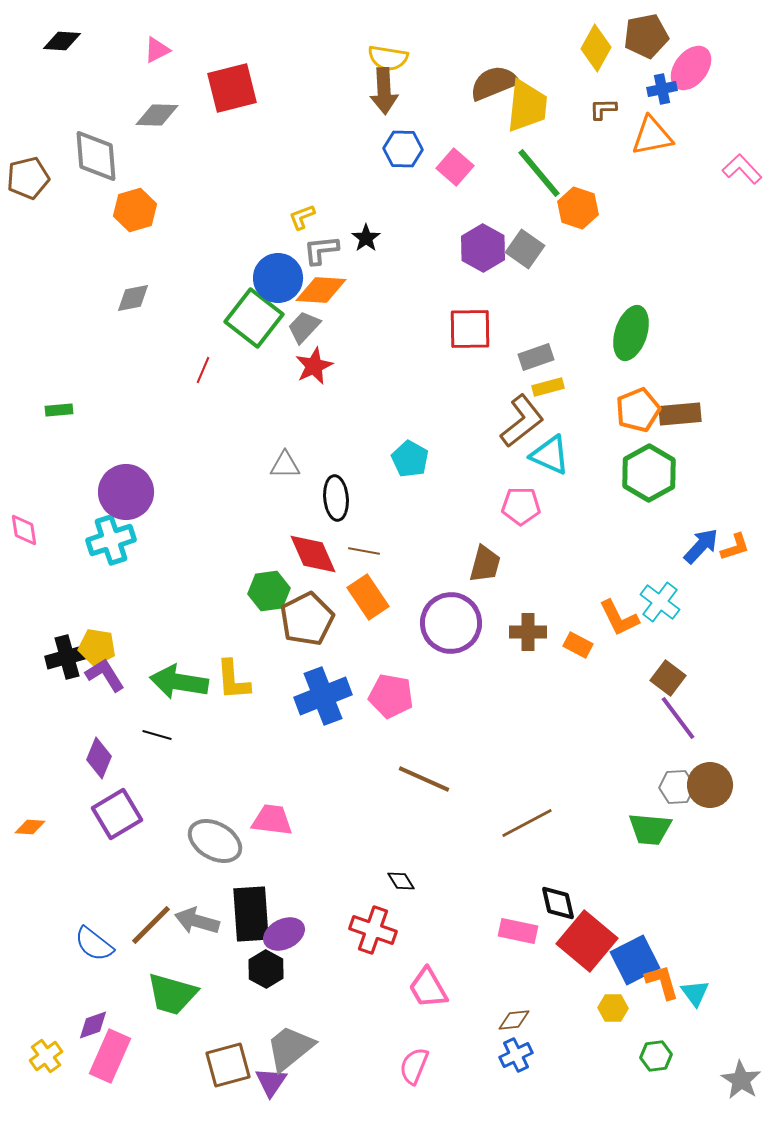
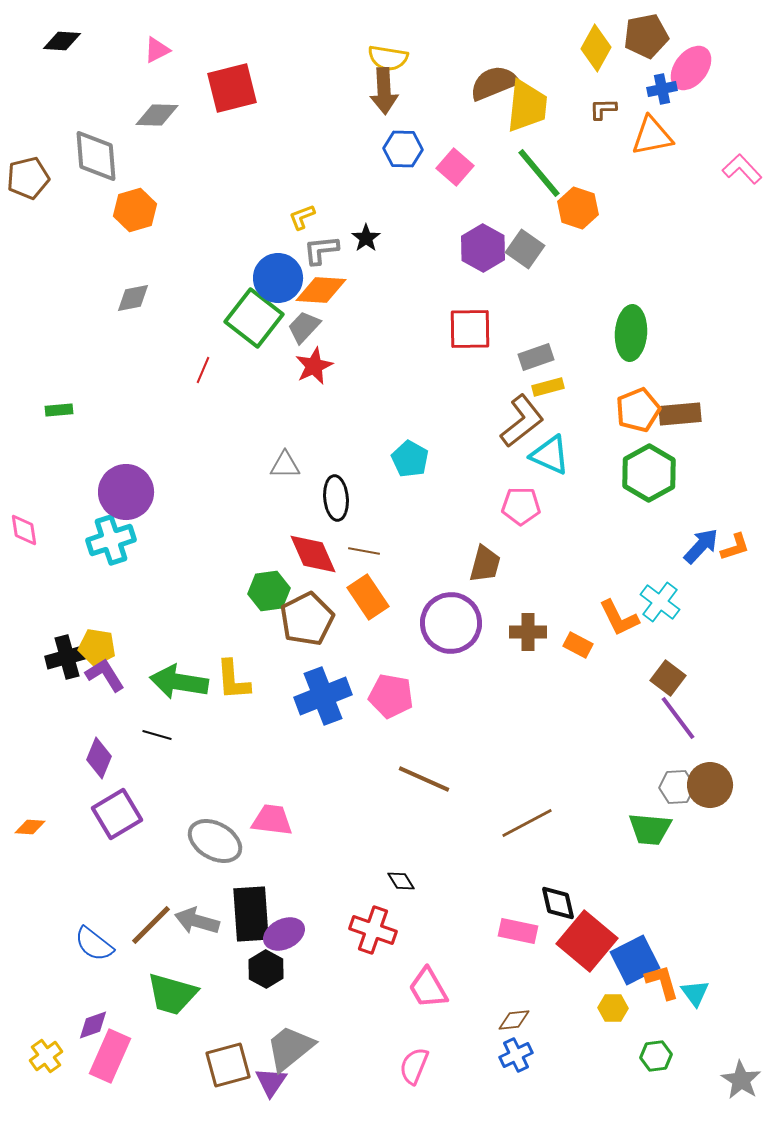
green ellipse at (631, 333): rotated 14 degrees counterclockwise
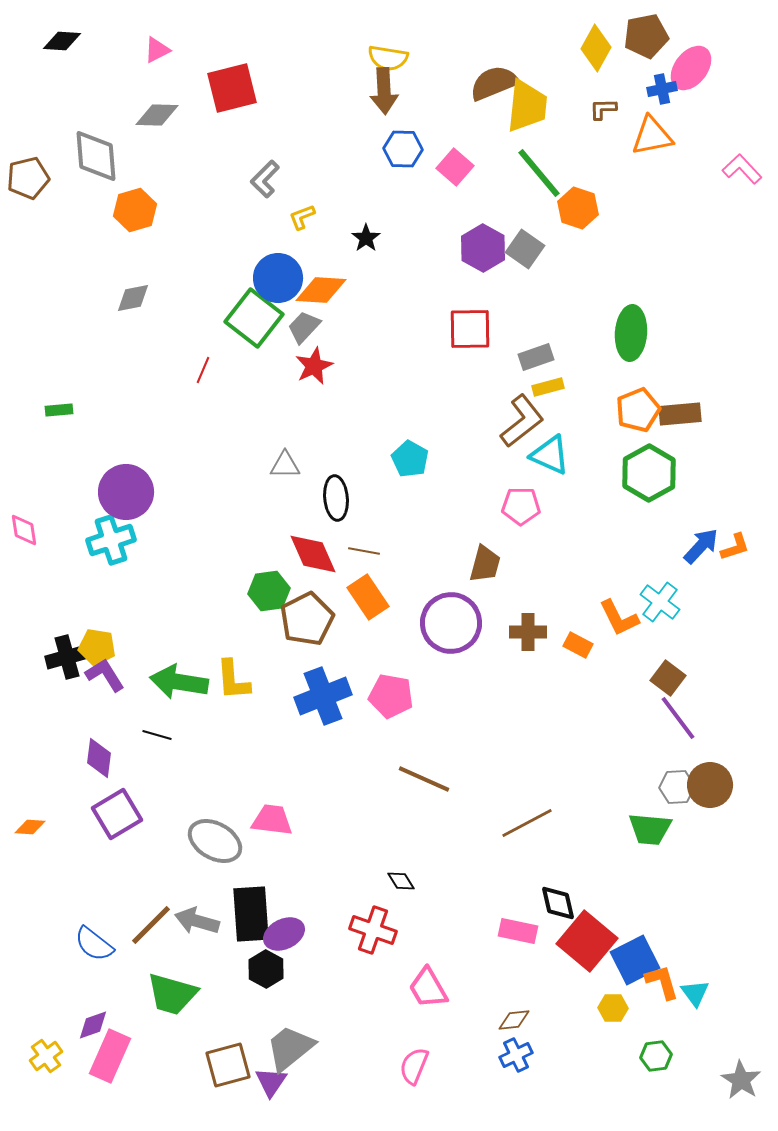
gray L-shape at (321, 250): moved 56 px left, 71 px up; rotated 39 degrees counterclockwise
purple diamond at (99, 758): rotated 15 degrees counterclockwise
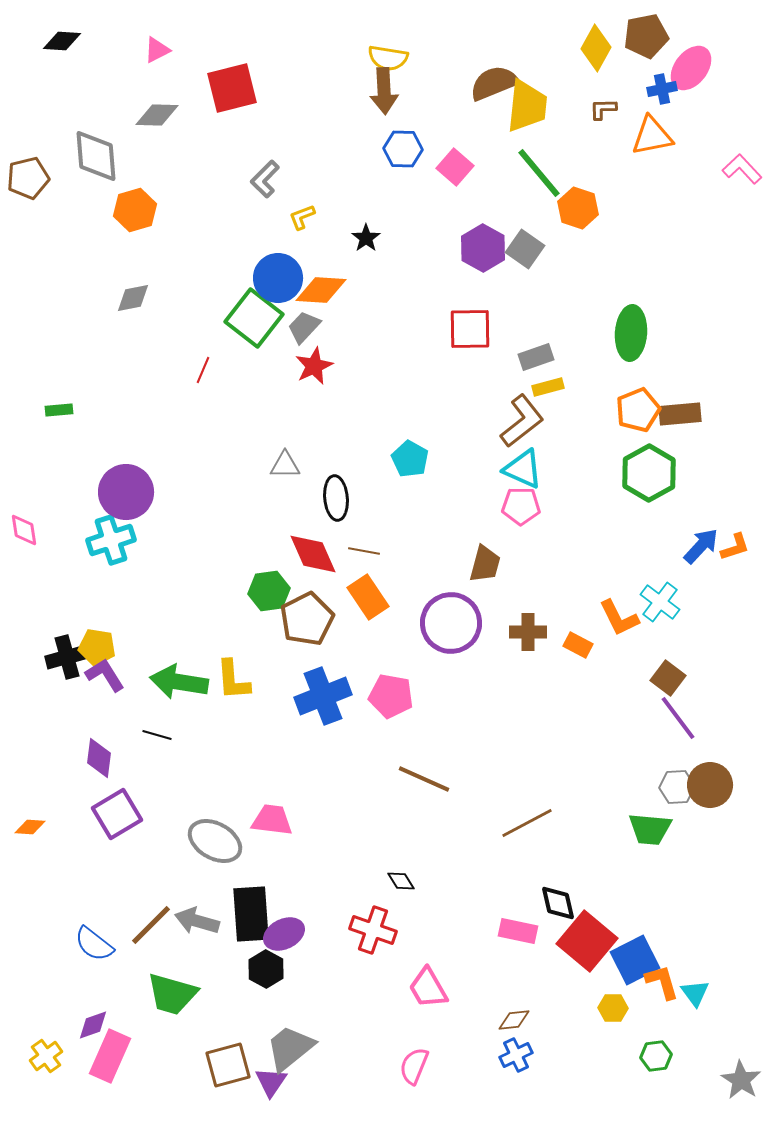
cyan triangle at (550, 455): moved 27 px left, 14 px down
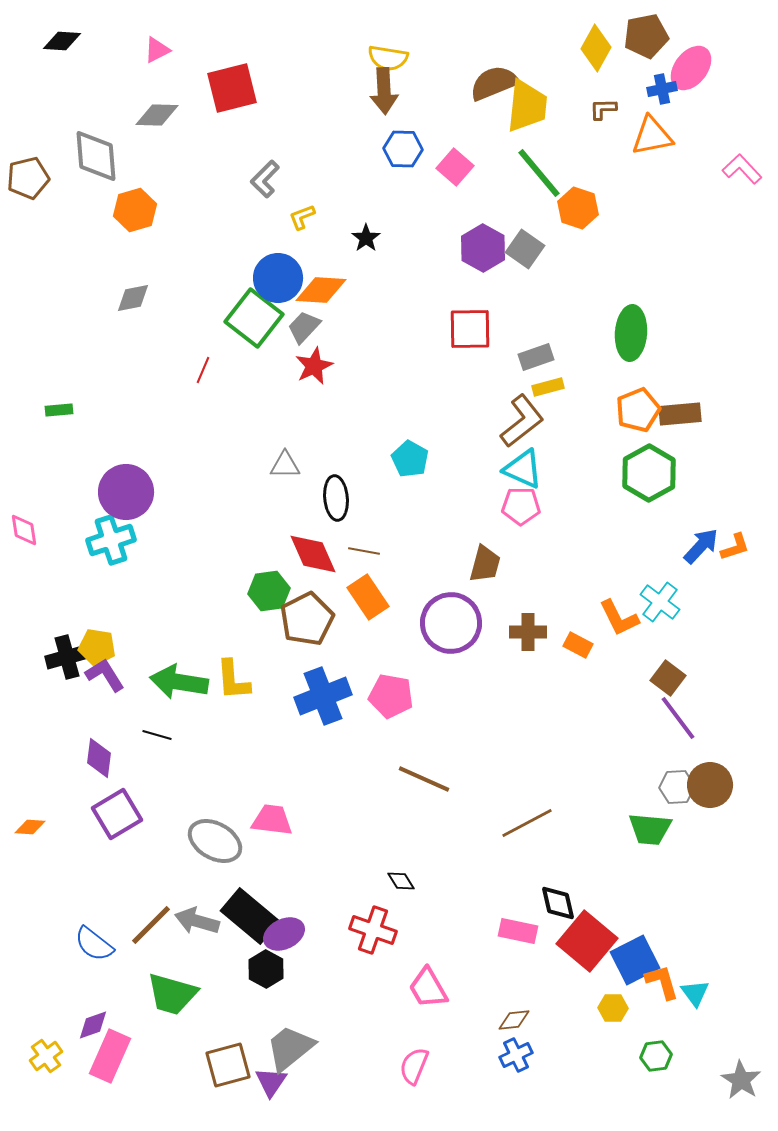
black rectangle at (251, 914): moved 1 px left, 2 px down; rotated 46 degrees counterclockwise
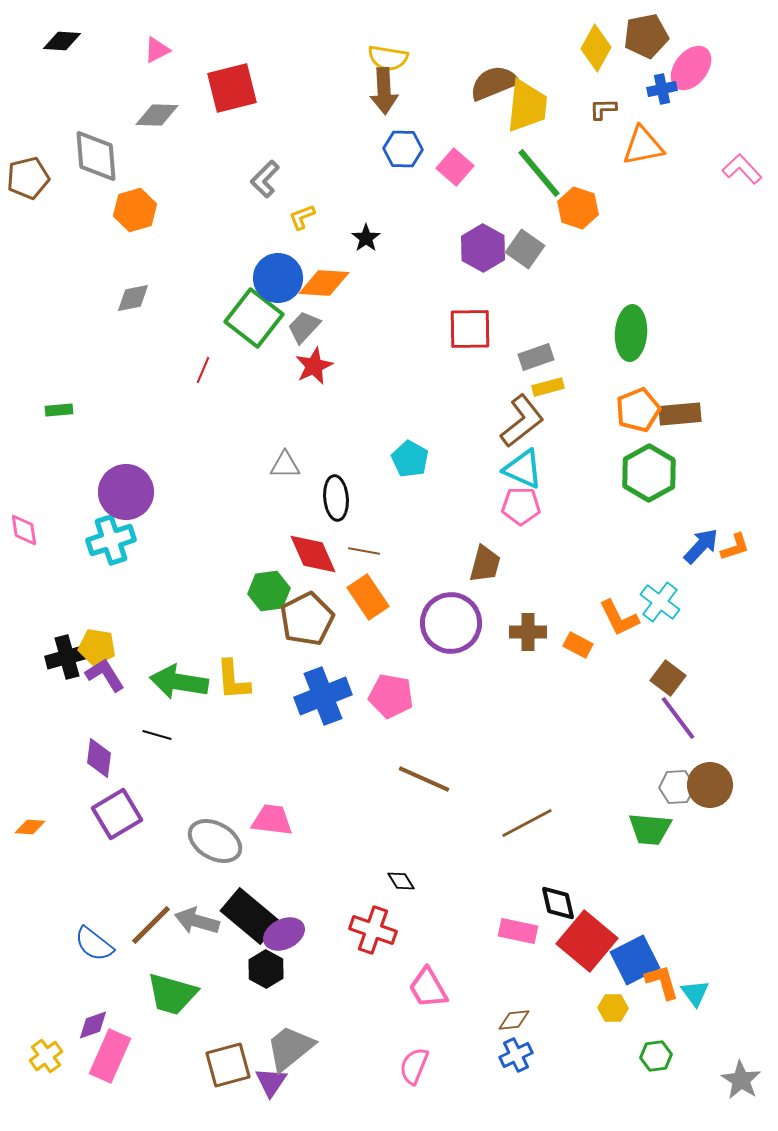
orange triangle at (652, 136): moved 9 px left, 10 px down
orange diamond at (321, 290): moved 3 px right, 7 px up
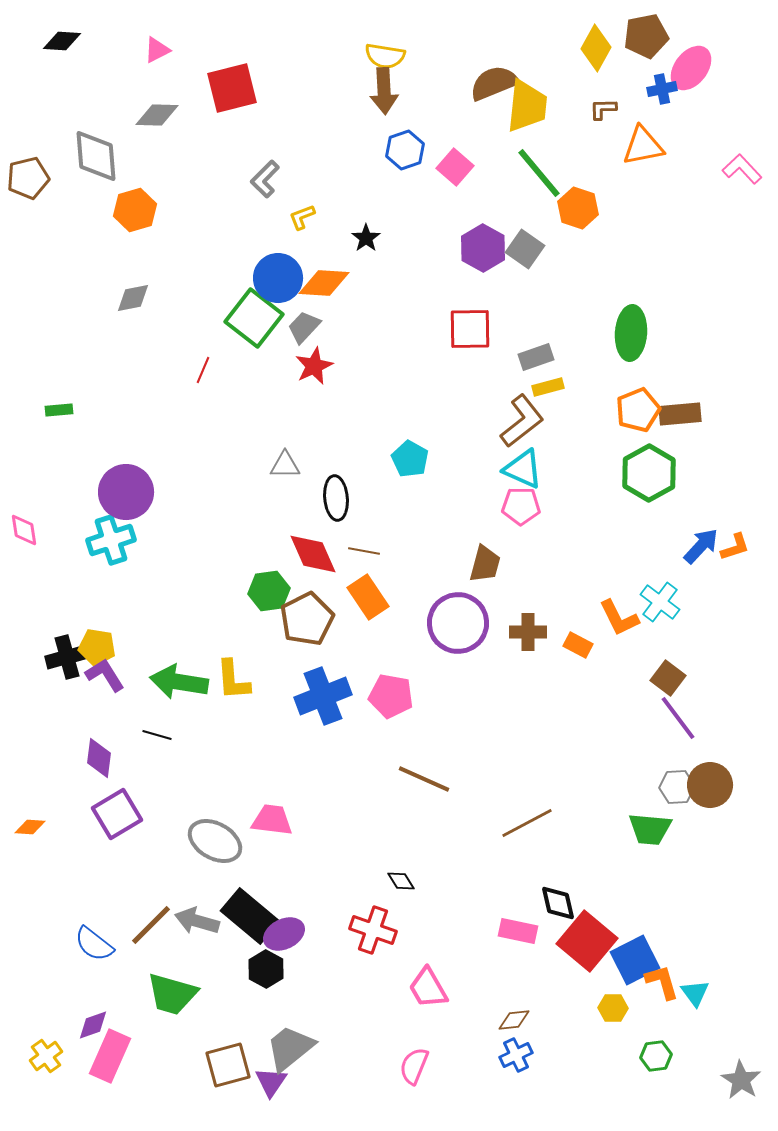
yellow semicircle at (388, 58): moved 3 px left, 2 px up
blue hexagon at (403, 149): moved 2 px right, 1 px down; rotated 21 degrees counterclockwise
purple circle at (451, 623): moved 7 px right
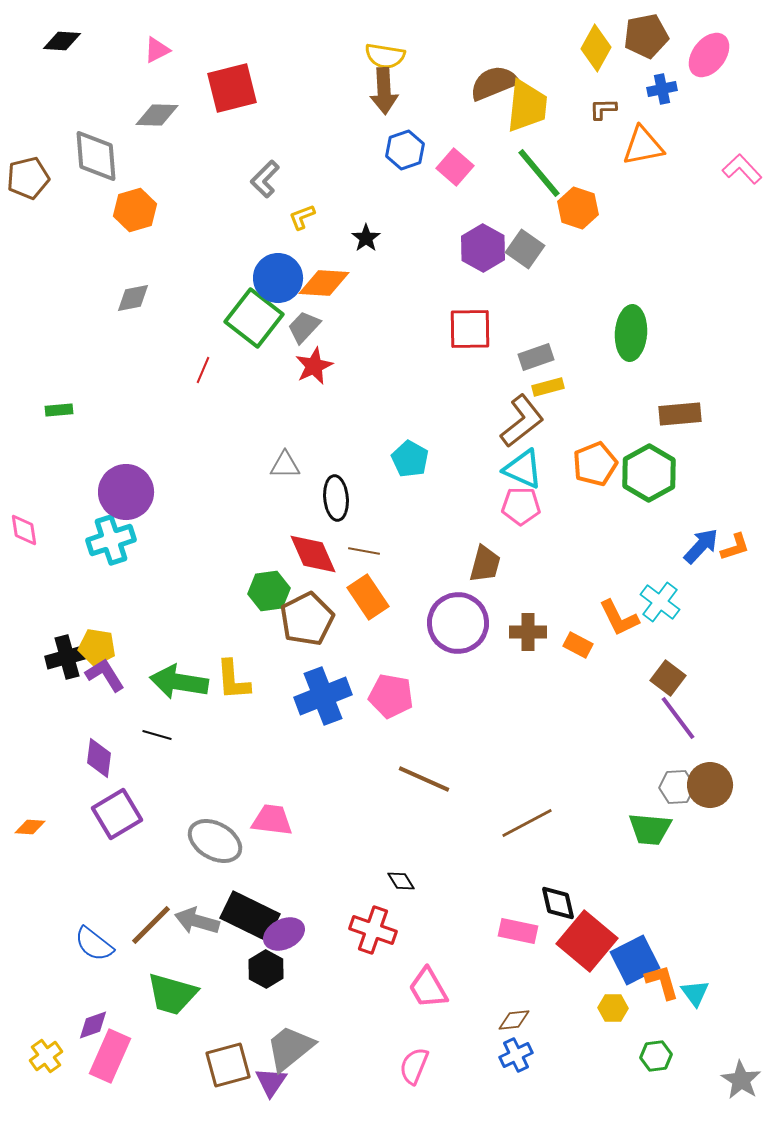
pink ellipse at (691, 68): moved 18 px right, 13 px up
orange pentagon at (638, 410): moved 43 px left, 54 px down
black rectangle at (250, 916): rotated 14 degrees counterclockwise
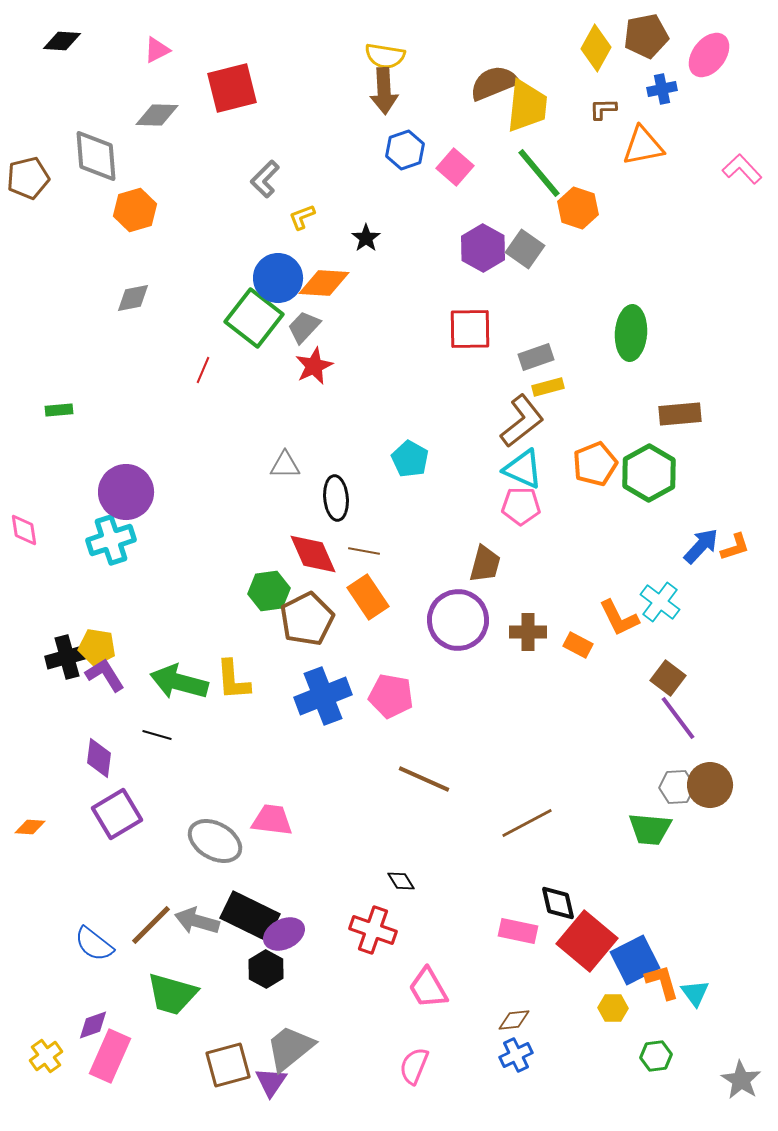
purple circle at (458, 623): moved 3 px up
green arrow at (179, 682): rotated 6 degrees clockwise
